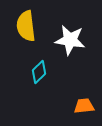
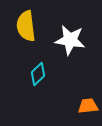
cyan diamond: moved 1 px left, 2 px down
orange trapezoid: moved 4 px right
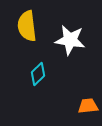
yellow semicircle: moved 1 px right
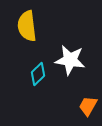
white star: moved 20 px down
orange trapezoid: rotated 55 degrees counterclockwise
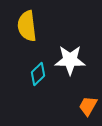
white star: rotated 8 degrees counterclockwise
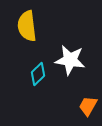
white star: rotated 8 degrees clockwise
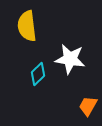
white star: moved 1 px up
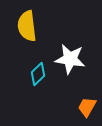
orange trapezoid: moved 1 px left, 1 px down
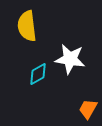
cyan diamond: rotated 15 degrees clockwise
orange trapezoid: moved 1 px right, 2 px down
